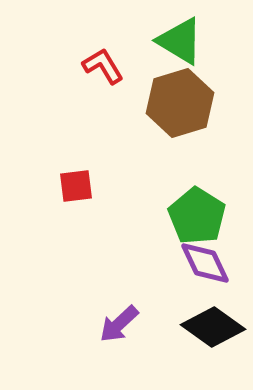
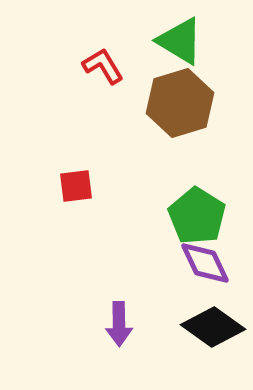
purple arrow: rotated 48 degrees counterclockwise
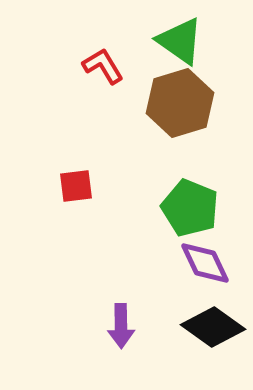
green triangle: rotated 4 degrees clockwise
green pentagon: moved 7 px left, 8 px up; rotated 10 degrees counterclockwise
purple arrow: moved 2 px right, 2 px down
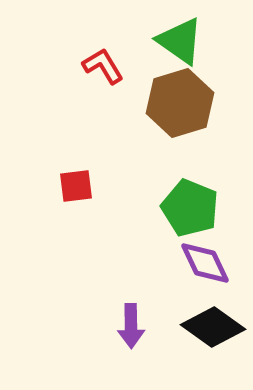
purple arrow: moved 10 px right
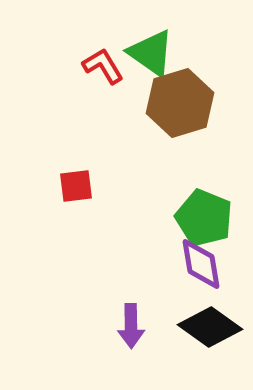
green triangle: moved 29 px left, 12 px down
green pentagon: moved 14 px right, 10 px down
purple diamond: moved 4 px left, 1 px down; rotated 16 degrees clockwise
black diamond: moved 3 px left
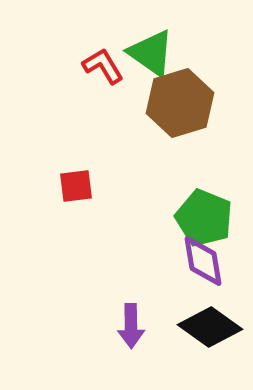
purple diamond: moved 2 px right, 3 px up
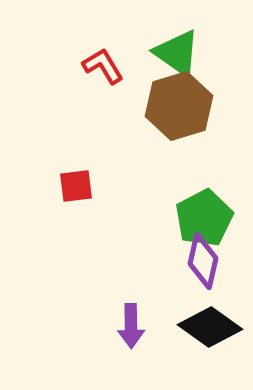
green triangle: moved 26 px right
brown hexagon: moved 1 px left, 3 px down
green pentagon: rotated 22 degrees clockwise
purple diamond: rotated 22 degrees clockwise
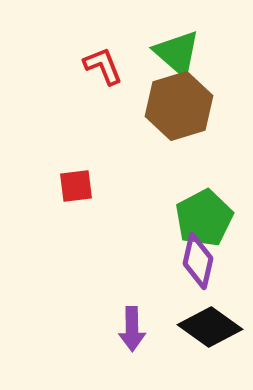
green triangle: rotated 6 degrees clockwise
red L-shape: rotated 9 degrees clockwise
purple diamond: moved 5 px left
purple arrow: moved 1 px right, 3 px down
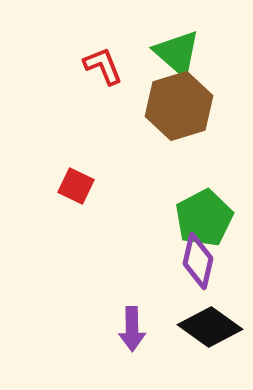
red square: rotated 33 degrees clockwise
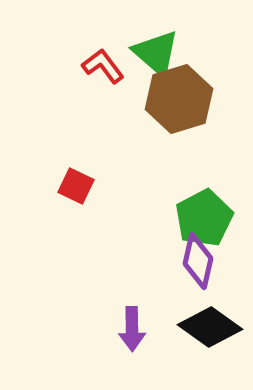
green triangle: moved 21 px left
red L-shape: rotated 15 degrees counterclockwise
brown hexagon: moved 7 px up
